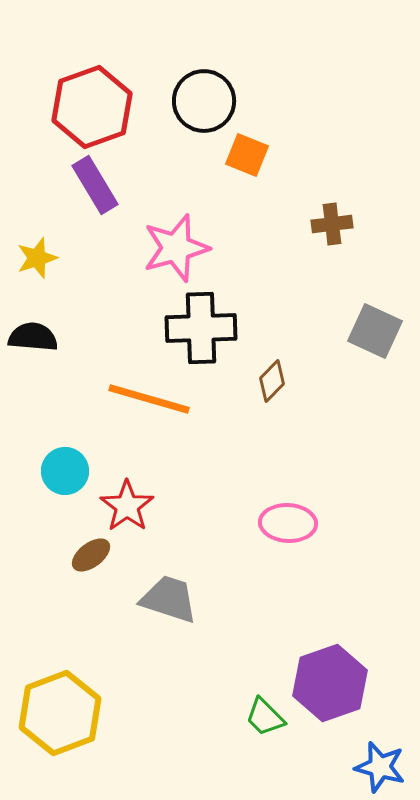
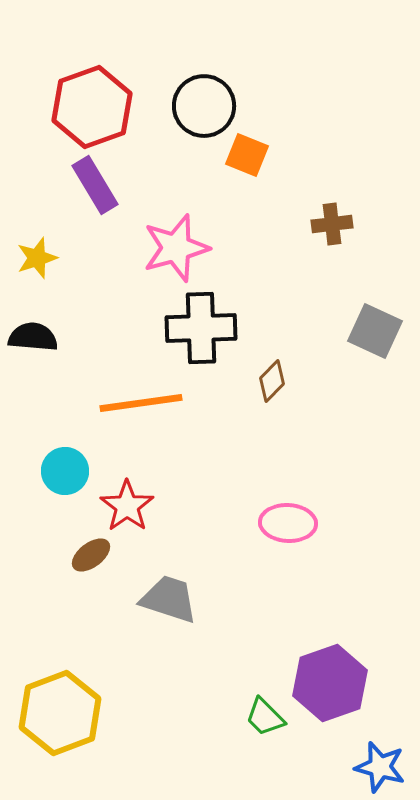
black circle: moved 5 px down
orange line: moved 8 px left, 4 px down; rotated 24 degrees counterclockwise
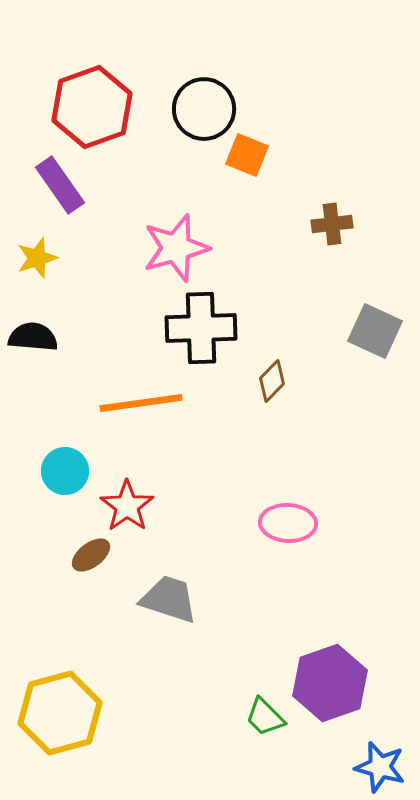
black circle: moved 3 px down
purple rectangle: moved 35 px left; rotated 4 degrees counterclockwise
yellow hexagon: rotated 6 degrees clockwise
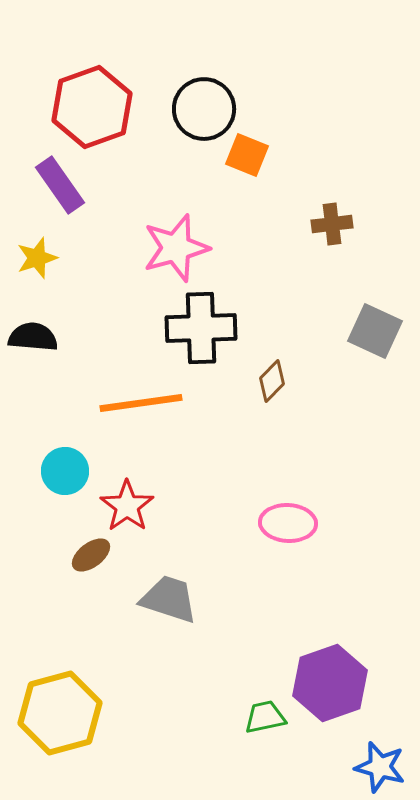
green trapezoid: rotated 123 degrees clockwise
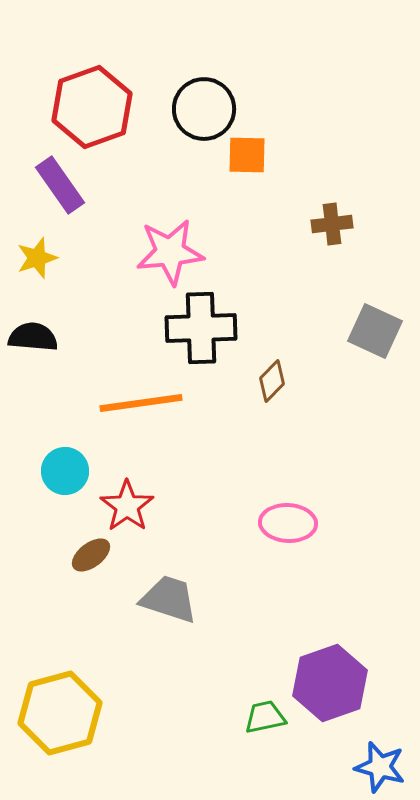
orange square: rotated 21 degrees counterclockwise
pink star: moved 6 px left, 4 px down; rotated 10 degrees clockwise
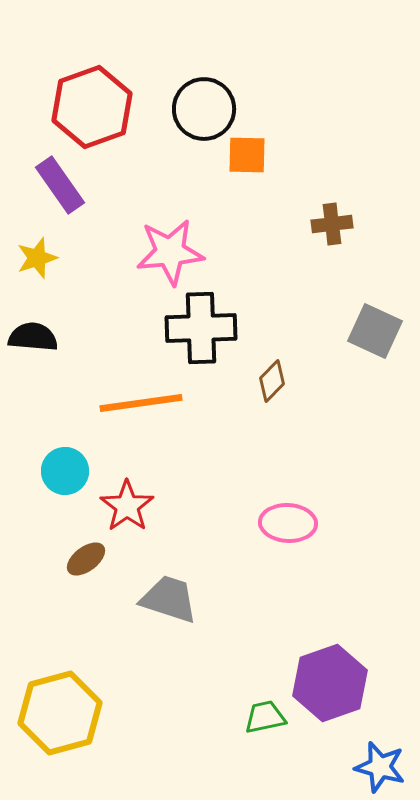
brown ellipse: moved 5 px left, 4 px down
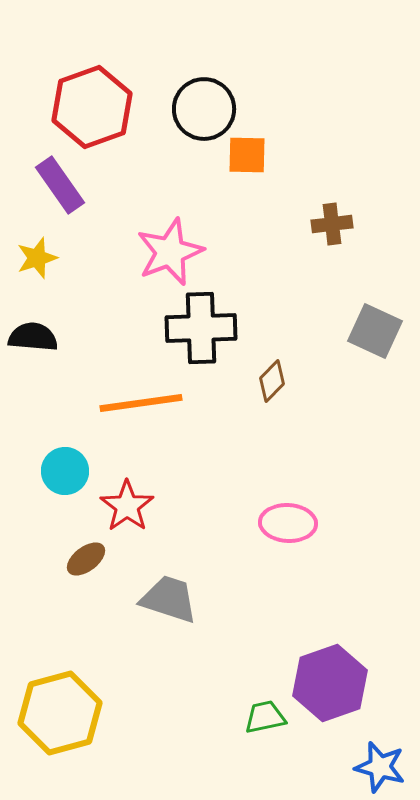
pink star: rotated 16 degrees counterclockwise
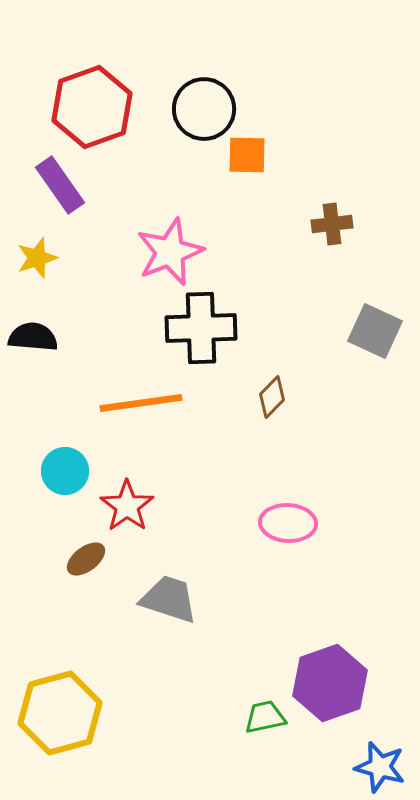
brown diamond: moved 16 px down
